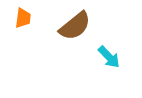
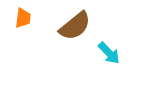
cyan arrow: moved 4 px up
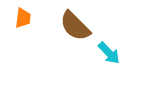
brown semicircle: rotated 84 degrees clockwise
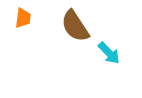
brown semicircle: rotated 12 degrees clockwise
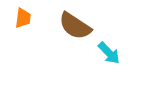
brown semicircle: rotated 24 degrees counterclockwise
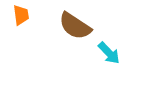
orange trapezoid: moved 2 px left, 3 px up; rotated 15 degrees counterclockwise
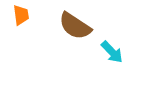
cyan arrow: moved 3 px right, 1 px up
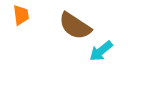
cyan arrow: moved 11 px left, 1 px up; rotated 95 degrees clockwise
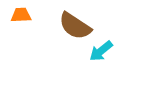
orange trapezoid: rotated 85 degrees counterclockwise
